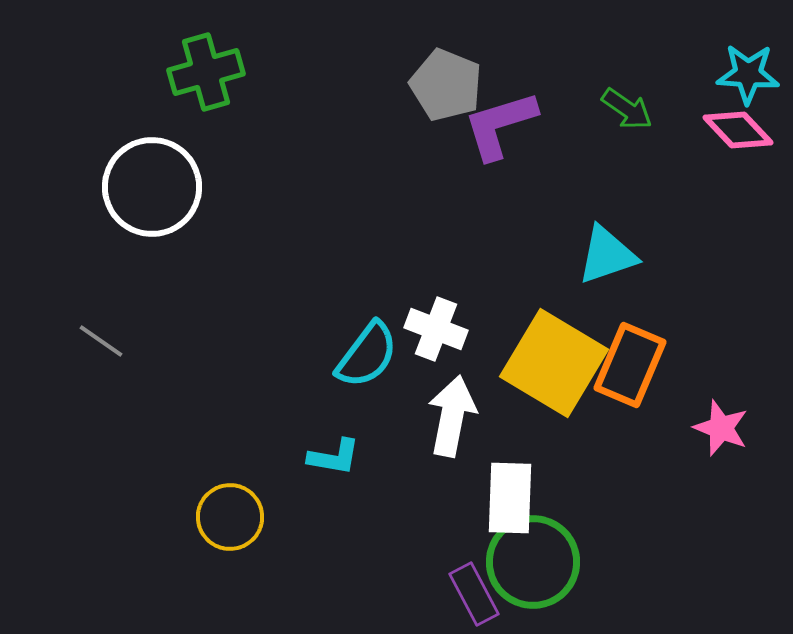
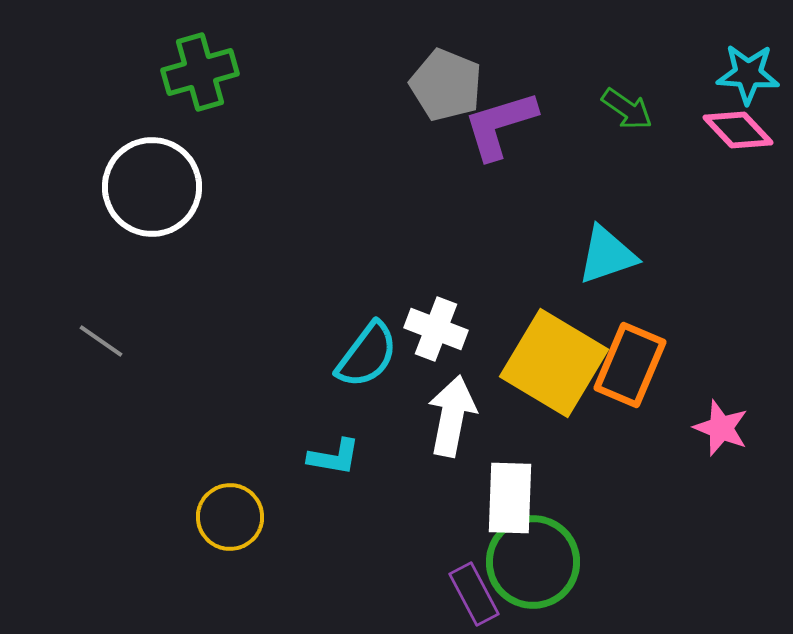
green cross: moved 6 px left
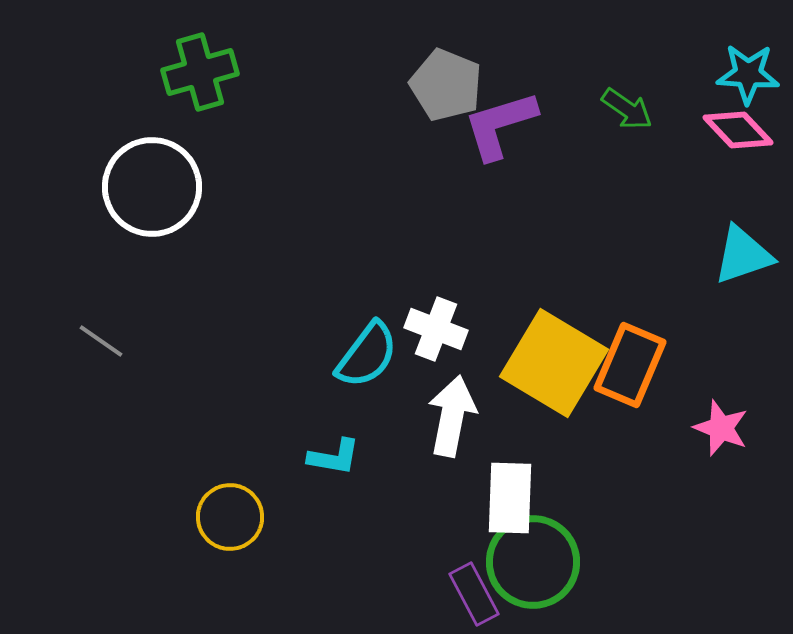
cyan triangle: moved 136 px right
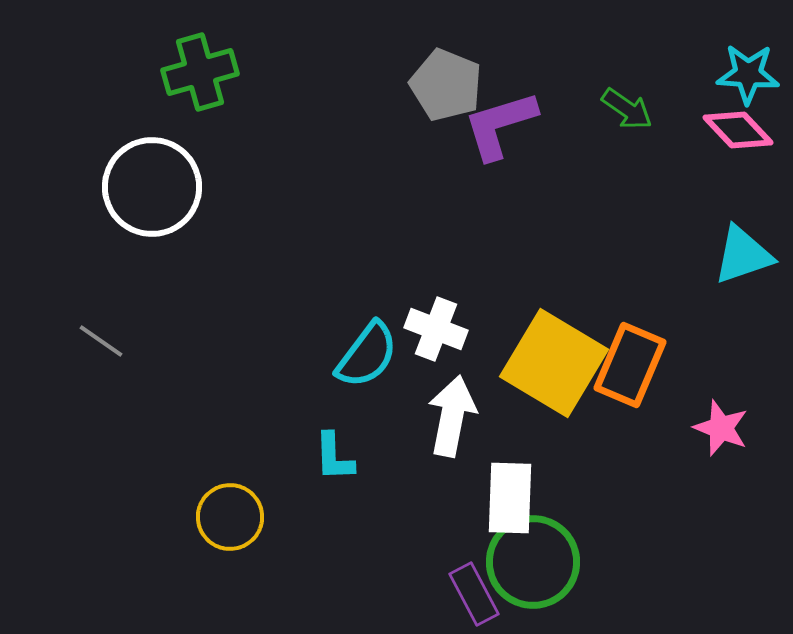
cyan L-shape: rotated 78 degrees clockwise
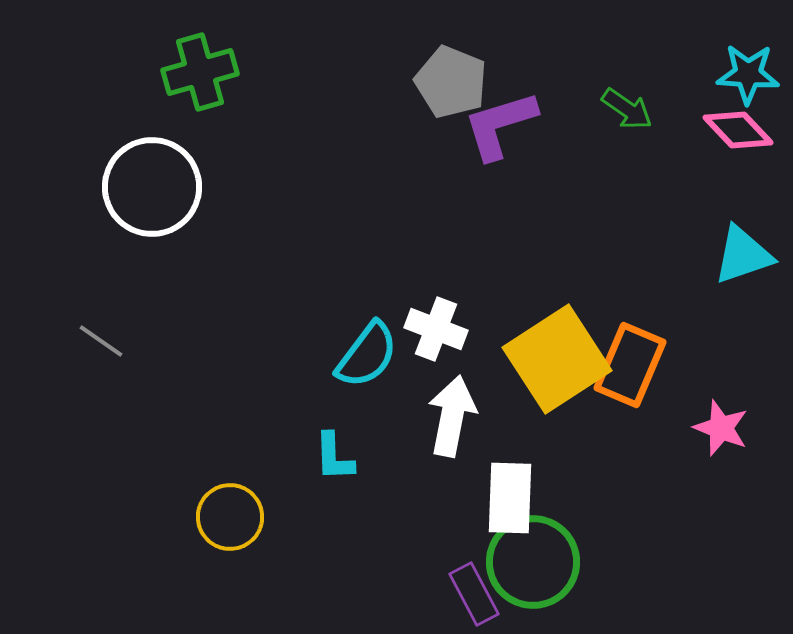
gray pentagon: moved 5 px right, 3 px up
yellow square: moved 3 px right, 4 px up; rotated 26 degrees clockwise
